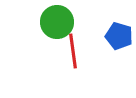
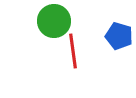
green circle: moved 3 px left, 1 px up
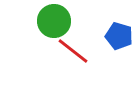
red line: rotated 44 degrees counterclockwise
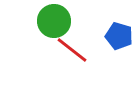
red line: moved 1 px left, 1 px up
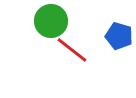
green circle: moved 3 px left
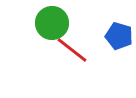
green circle: moved 1 px right, 2 px down
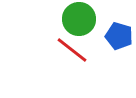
green circle: moved 27 px right, 4 px up
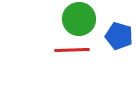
red line: rotated 40 degrees counterclockwise
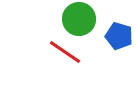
red line: moved 7 px left, 2 px down; rotated 36 degrees clockwise
